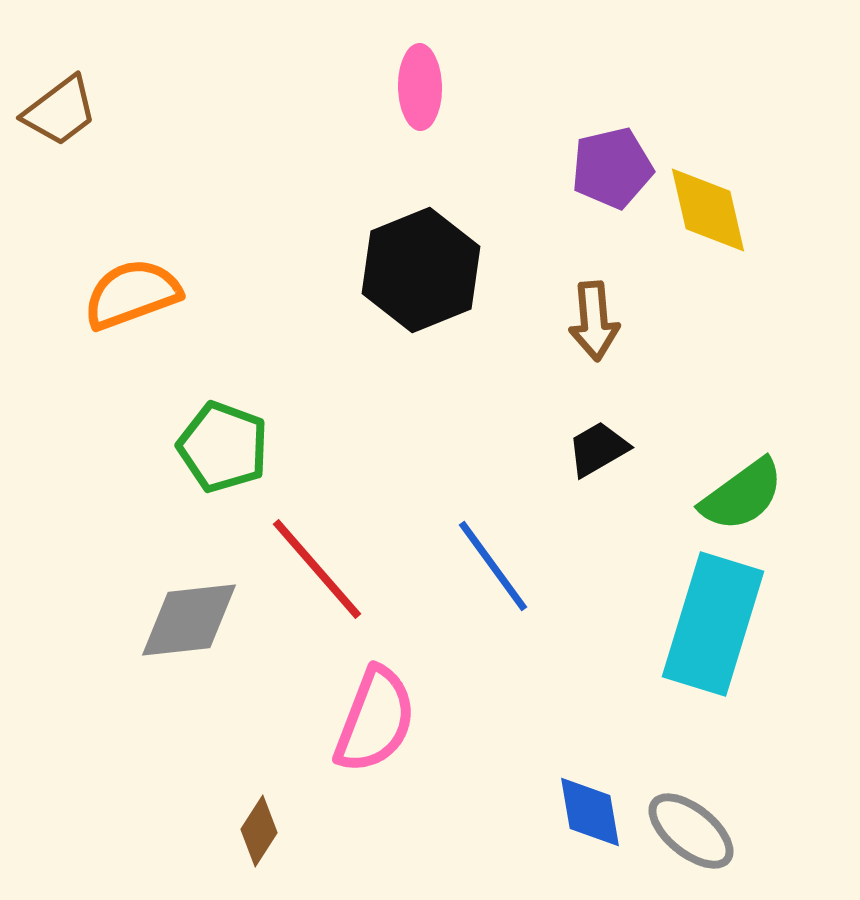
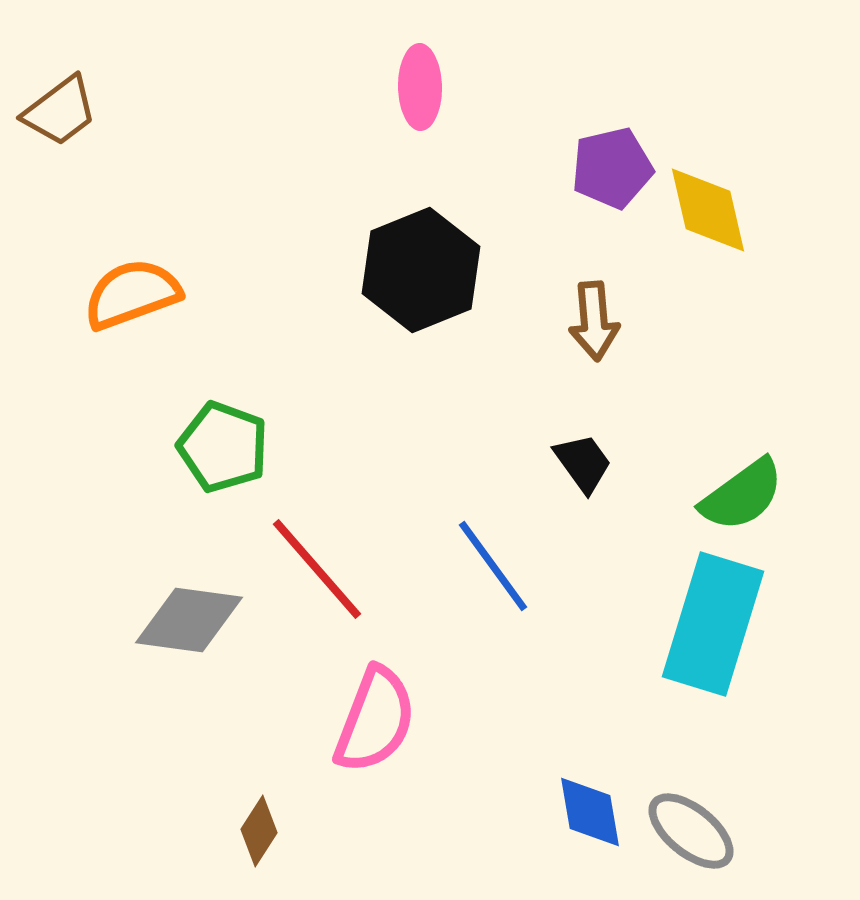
black trapezoid: moved 15 px left, 14 px down; rotated 84 degrees clockwise
gray diamond: rotated 14 degrees clockwise
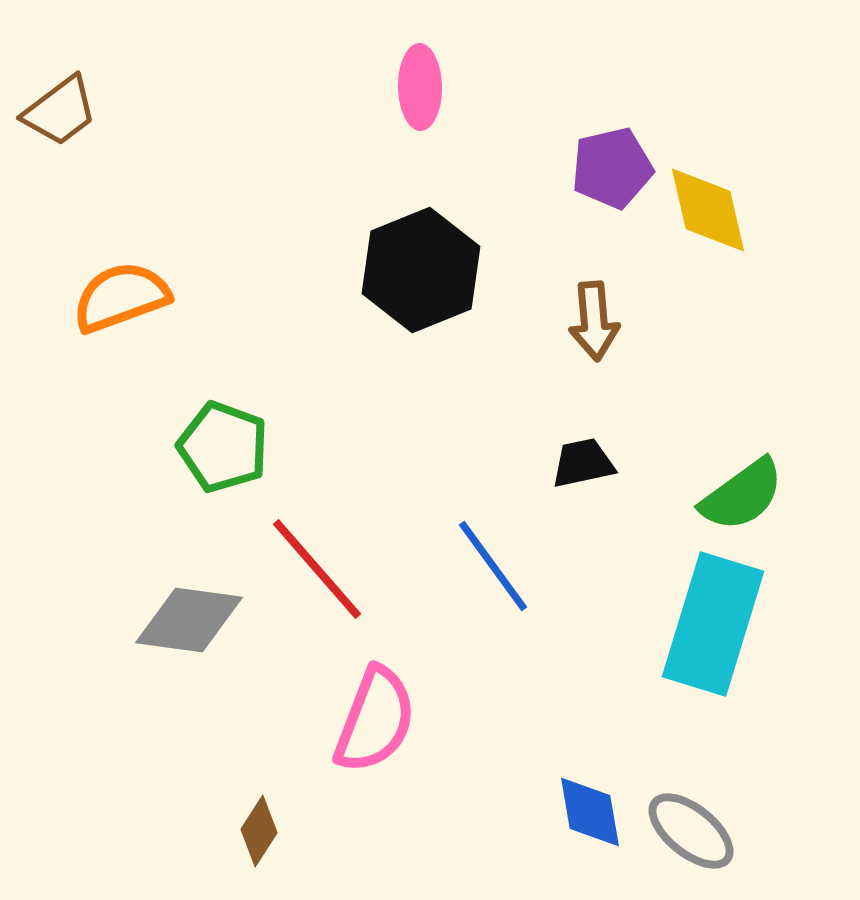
orange semicircle: moved 11 px left, 3 px down
black trapezoid: rotated 66 degrees counterclockwise
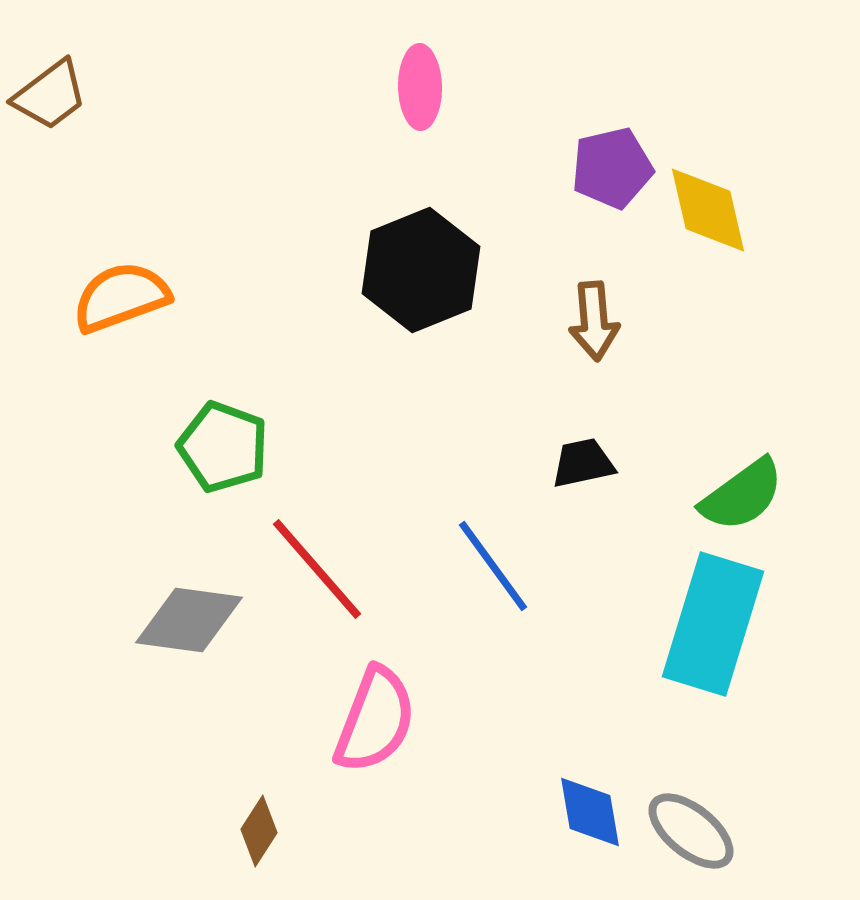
brown trapezoid: moved 10 px left, 16 px up
